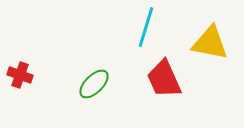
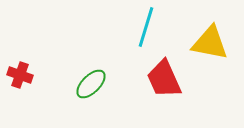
green ellipse: moved 3 px left
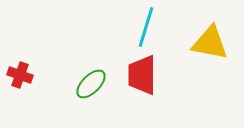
red trapezoid: moved 22 px left, 4 px up; rotated 24 degrees clockwise
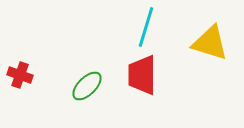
yellow triangle: rotated 6 degrees clockwise
green ellipse: moved 4 px left, 2 px down
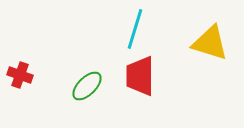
cyan line: moved 11 px left, 2 px down
red trapezoid: moved 2 px left, 1 px down
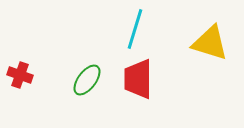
red trapezoid: moved 2 px left, 3 px down
green ellipse: moved 6 px up; rotated 8 degrees counterclockwise
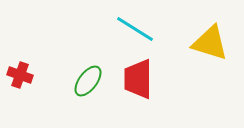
cyan line: rotated 75 degrees counterclockwise
green ellipse: moved 1 px right, 1 px down
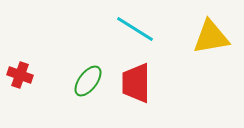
yellow triangle: moved 1 px right, 6 px up; rotated 27 degrees counterclockwise
red trapezoid: moved 2 px left, 4 px down
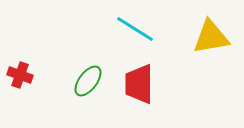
red trapezoid: moved 3 px right, 1 px down
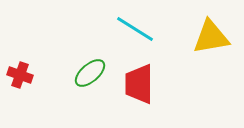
green ellipse: moved 2 px right, 8 px up; rotated 12 degrees clockwise
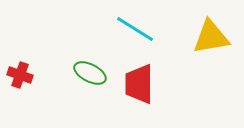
green ellipse: rotated 68 degrees clockwise
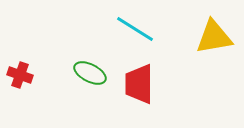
yellow triangle: moved 3 px right
